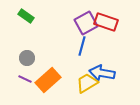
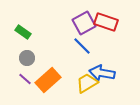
green rectangle: moved 3 px left, 16 px down
purple square: moved 2 px left
blue line: rotated 60 degrees counterclockwise
purple line: rotated 16 degrees clockwise
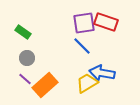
purple square: rotated 20 degrees clockwise
orange rectangle: moved 3 px left, 5 px down
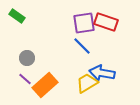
green rectangle: moved 6 px left, 16 px up
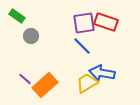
gray circle: moved 4 px right, 22 px up
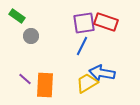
blue line: rotated 72 degrees clockwise
orange rectangle: rotated 45 degrees counterclockwise
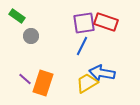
orange rectangle: moved 2 px left, 2 px up; rotated 15 degrees clockwise
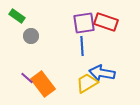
blue line: rotated 30 degrees counterclockwise
purple line: moved 2 px right, 1 px up
orange rectangle: moved 1 px down; rotated 55 degrees counterclockwise
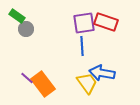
gray circle: moved 5 px left, 7 px up
yellow trapezoid: rotated 85 degrees clockwise
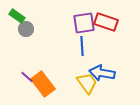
purple line: moved 1 px up
